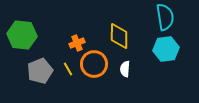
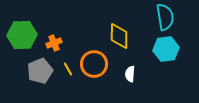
green hexagon: rotated 8 degrees counterclockwise
orange cross: moved 23 px left
white semicircle: moved 5 px right, 5 px down
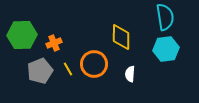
yellow diamond: moved 2 px right, 1 px down
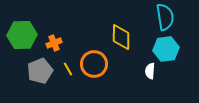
white semicircle: moved 20 px right, 3 px up
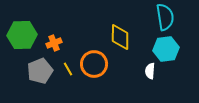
yellow diamond: moved 1 px left
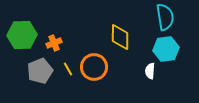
orange circle: moved 3 px down
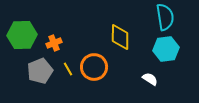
white semicircle: moved 8 px down; rotated 119 degrees clockwise
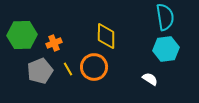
yellow diamond: moved 14 px left, 1 px up
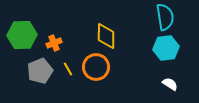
cyan hexagon: moved 1 px up
orange circle: moved 2 px right
white semicircle: moved 20 px right, 5 px down
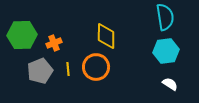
cyan hexagon: moved 3 px down
yellow line: rotated 24 degrees clockwise
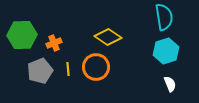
cyan semicircle: moved 1 px left
yellow diamond: moved 2 px right, 1 px down; rotated 56 degrees counterclockwise
cyan hexagon: rotated 10 degrees counterclockwise
white semicircle: rotated 35 degrees clockwise
